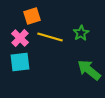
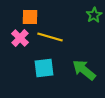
orange square: moved 2 px left, 1 px down; rotated 18 degrees clockwise
green star: moved 13 px right, 18 px up
cyan square: moved 24 px right, 6 px down
green arrow: moved 5 px left
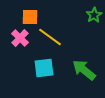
yellow line: rotated 20 degrees clockwise
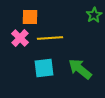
yellow line: moved 1 px down; rotated 40 degrees counterclockwise
green arrow: moved 4 px left, 1 px up
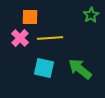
green star: moved 3 px left
cyan square: rotated 20 degrees clockwise
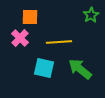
yellow line: moved 9 px right, 4 px down
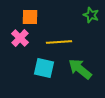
green star: rotated 21 degrees counterclockwise
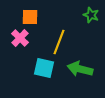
yellow line: rotated 65 degrees counterclockwise
green arrow: rotated 25 degrees counterclockwise
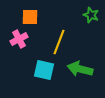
pink cross: moved 1 px left, 1 px down; rotated 18 degrees clockwise
cyan square: moved 2 px down
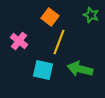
orange square: moved 20 px right; rotated 36 degrees clockwise
pink cross: moved 2 px down; rotated 24 degrees counterclockwise
cyan square: moved 1 px left
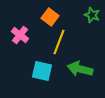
green star: moved 1 px right
pink cross: moved 1 px right, 6 px up
cyan square: moved 1 px left, 1 px down
